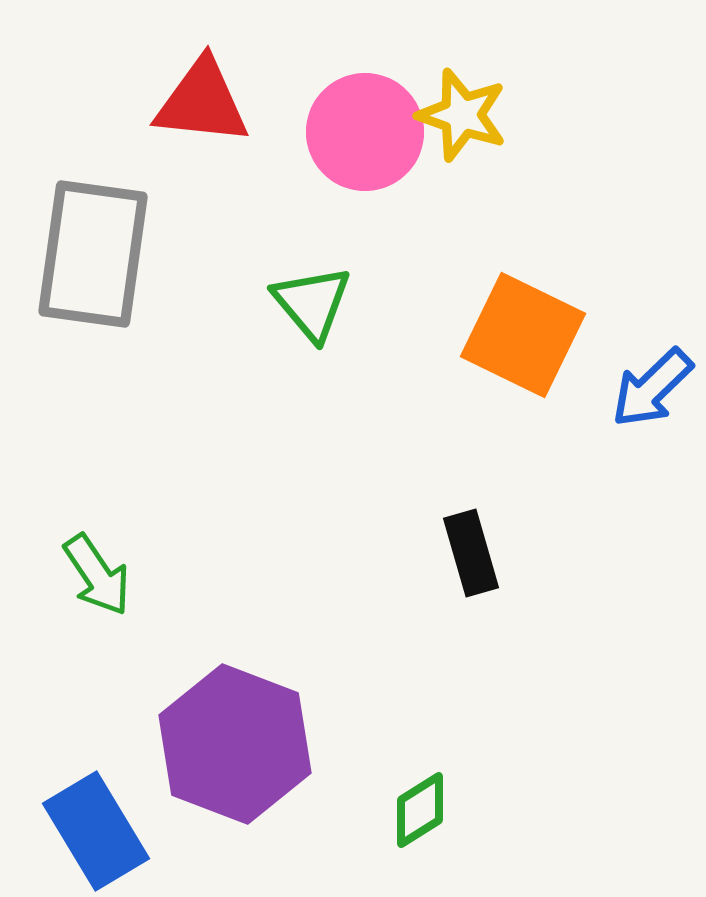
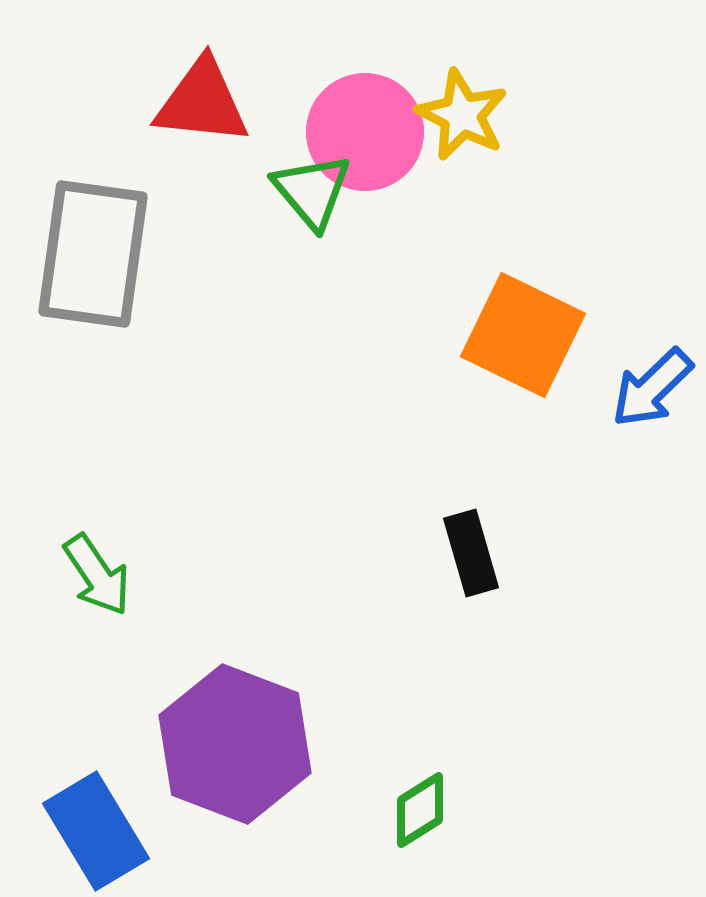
yellow star: rotated 8 degrees clockwise
green triangle: moved 112 px up
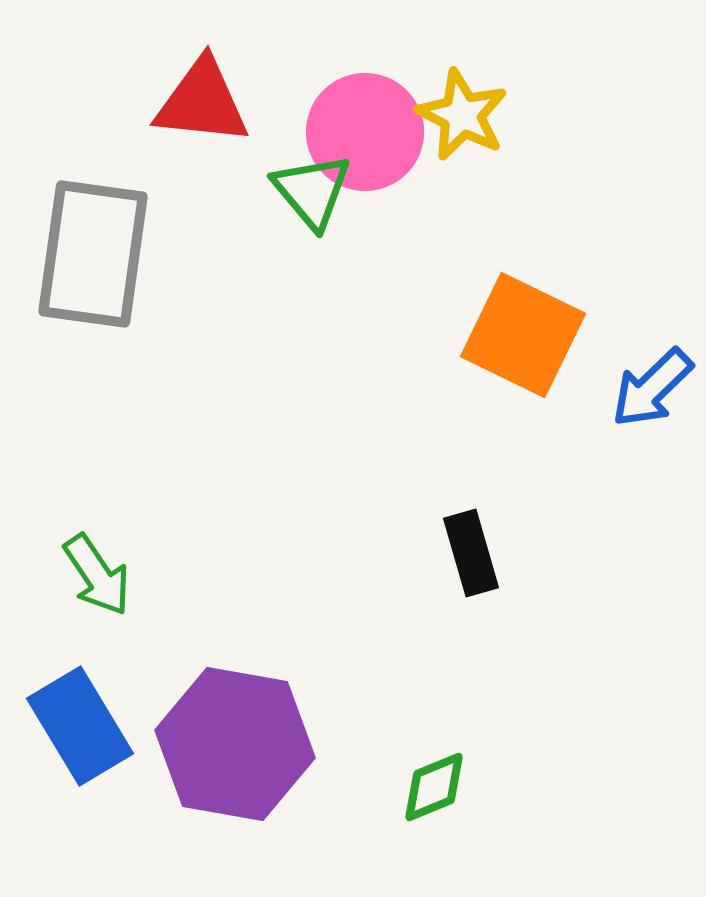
purple hexagon: rotated 11 degrees counterclockwise
green diamond: moved 14 px right, 23 px up; rotated 10 degrees clockwise
blue rectangle: moved 16 px left, 105 px up
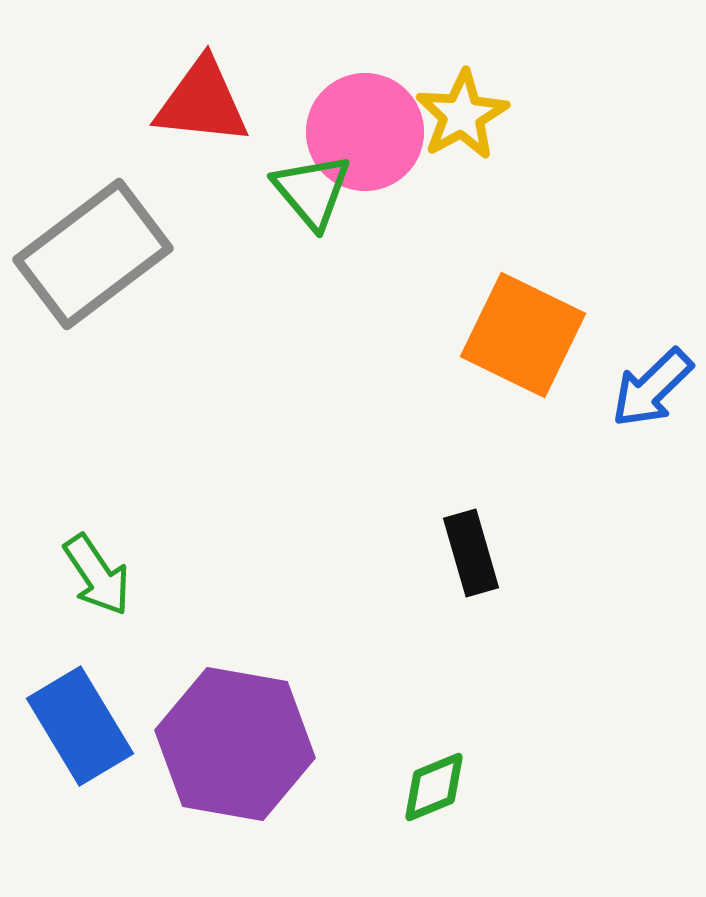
yellow star: rotated 16 degrees clockwise
gray rectangle: rotated 45 degrees clockwise
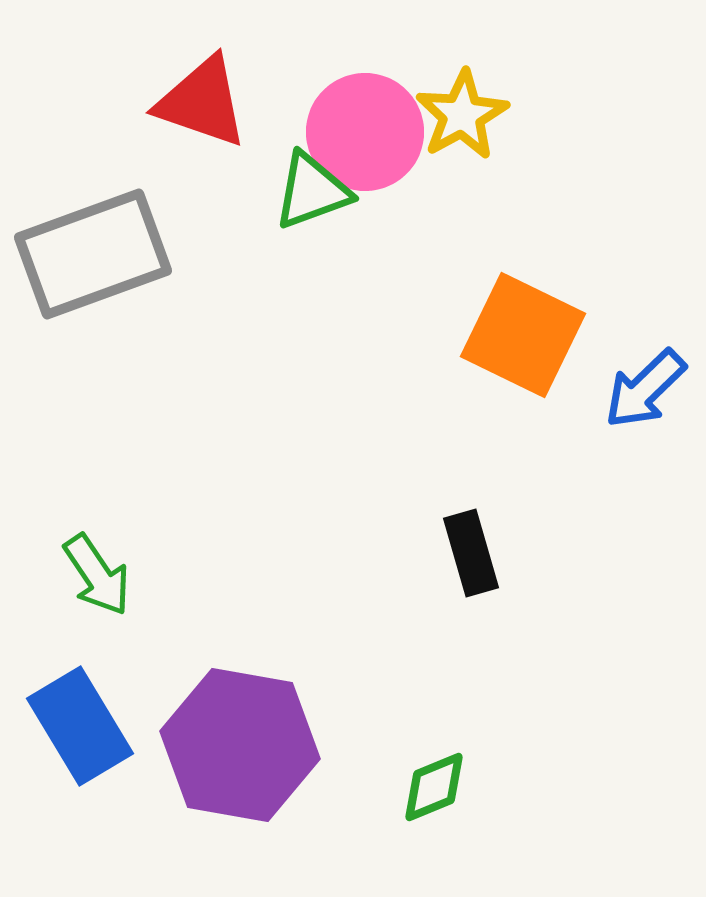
red triangle: rotated 13 degrees clockwise
green triangle: rotated 50 degrees clockwise
gray rectangle: rotated 17 degrees clockwise
blue arrow: moved 7 px left, 1 px down
purple hexagon: moved 5 px right, 1 px down
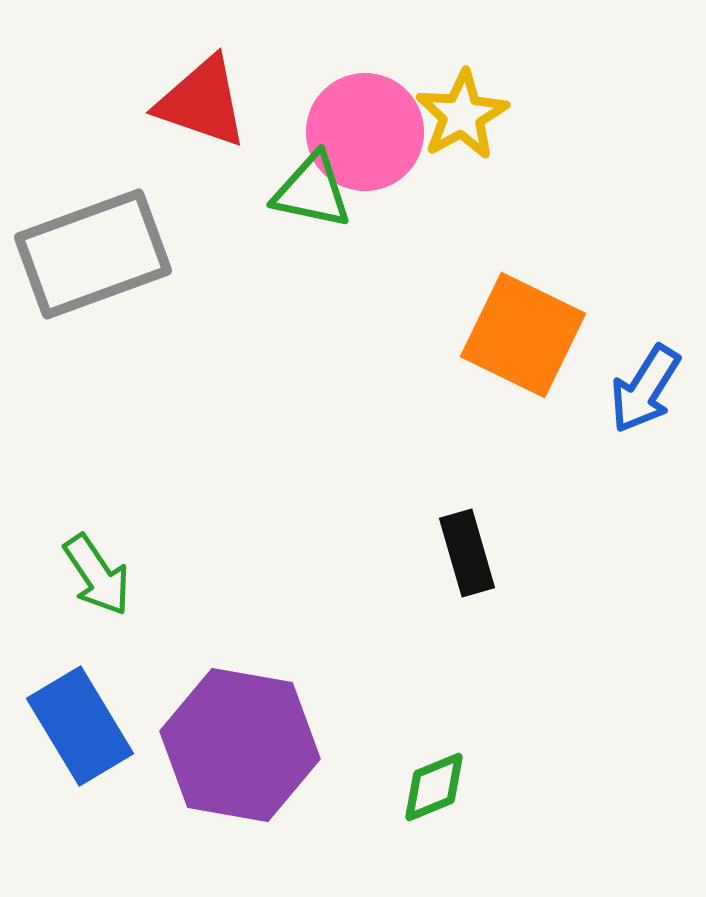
green triangle: rotated 32 degrees clockwise
blue arrow: rotated 14 degrees counterclockwise
black rectangle: moved 4 px left
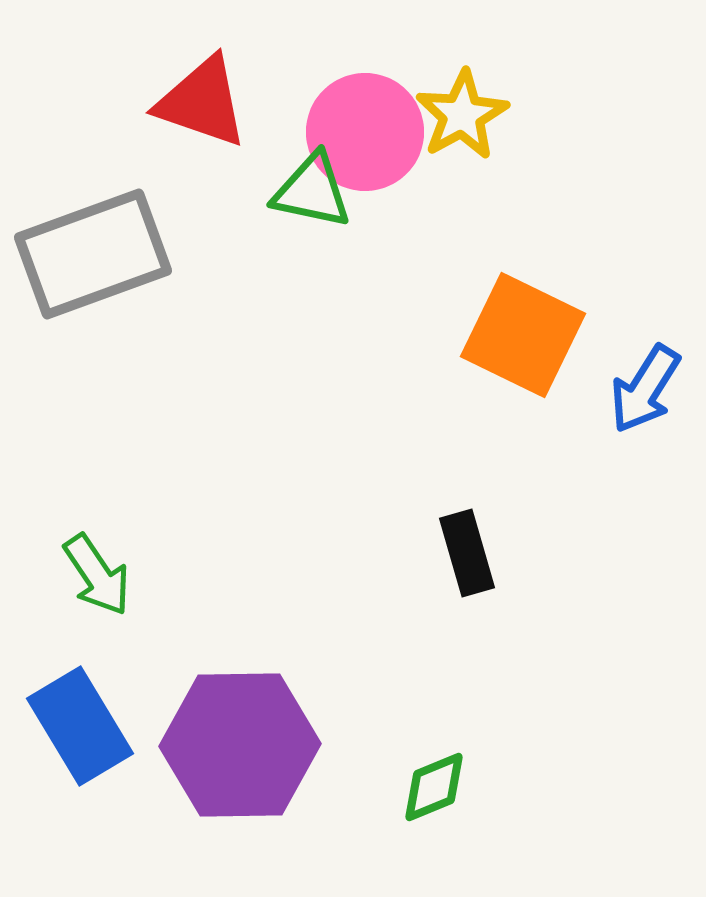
purple hexagon: rotated 11 degrees counterclockwise
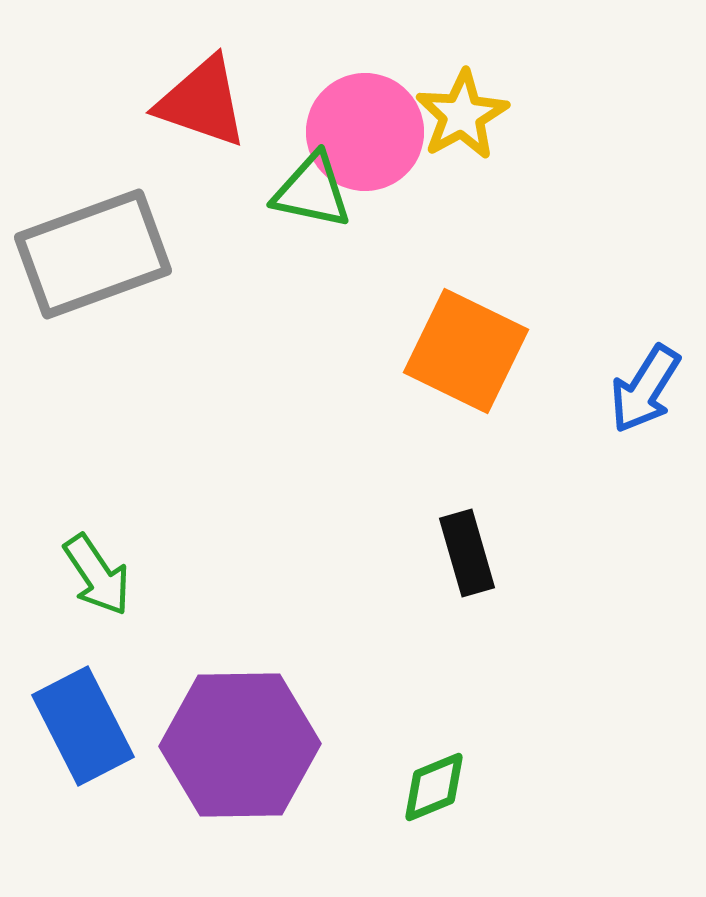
orange square: moved 57 px left, 16 px down
blue rectangle: moved 3 px right; rotated 4 degrees clockwise
